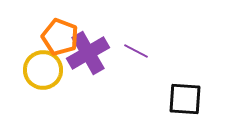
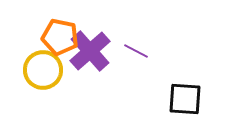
orange pentagon: rotated 9 degrees counterclockwise
purple cross: moved 2 px right, 2 px up; rotated 12 degrees counterclockwise
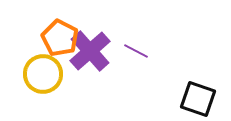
orange pentagon: moved 1 px down; rotated 15 degrees clockwise
yellow circle: moved 4 px down
black square: moved 13 px right; rotated 15 degrees clockwise
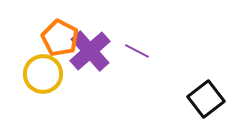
purple line: moved 1 px right
black square: moved 8 px right; rotated 33 degrees clockwise
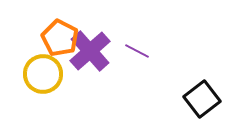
black square: moved 4 px left
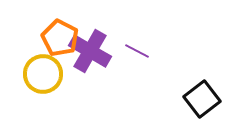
purple cross: rotated 18 degrees counterclockwise
